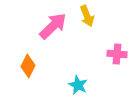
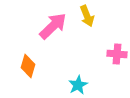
orange diamond: rotated 10 degrees counterclockwise
cyan star: rotated 18 degrees clockwise
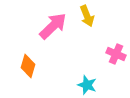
pink cross: moved 1 px left; rotated 18 degrees clockwise
cyan star: moved 9 px right; rotated 24 degrees counterclockwise
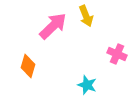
yellow arrow: moved 1 px left
pink cross: moved 1 px right
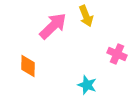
orange diamond: rotated 15 degrees counterclockwise
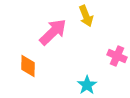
pink arrow: moved 6 px down
pink cross: moved 2 px down
cyan star: rotated 18 degrees clockwise
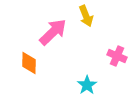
orange diamond: moved 1 px right, 3 px up
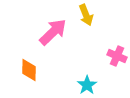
yellow arrow: moved 1 px up
orange diamond: moved 7 px down
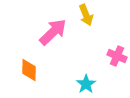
cyan star: moved 1 px left, 1 px up
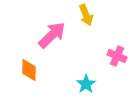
pink arrow: moved 1 px left, 3 px down
